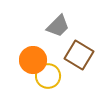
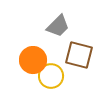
brown square: rotated 16 degrees counterclockwise
yellow circle: moved 3 px right
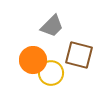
gray trapezoid: moved 6 px left
yellow circle: moved 3 px up
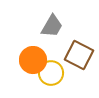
gray trapezoid: rotated 15 degrees counterclockwise
brown square: rotated 12 degrees clockwise
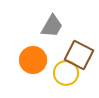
yellow circle: moved 15 px right
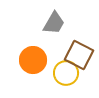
gray trapezoid: moved 2 px right, 3 px up
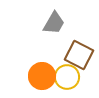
orange circle: moved 9 px right, 16 px down
yellow circle: moved 1 px right, 4 px down
